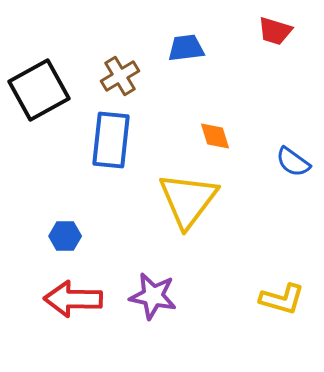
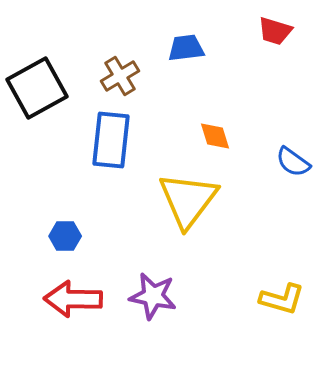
black square: moved 2 px left, 2 px up
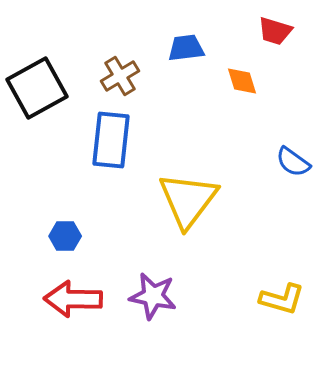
orange diamond: moved 27 px right, 55 px up
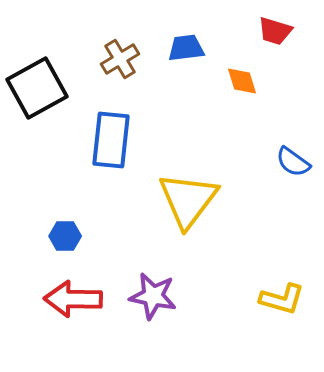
brown cross: moved 17 px up
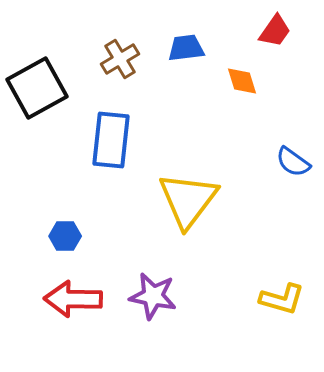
red trapezoid: rotated 72 degrees counterclockwise
